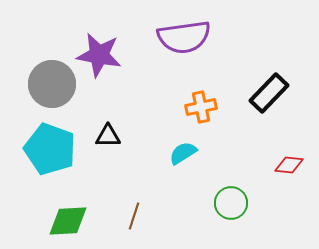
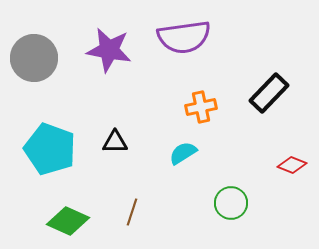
purple star: moved 10 px right, 5 px up
gray circle: moved 18 px left, 26 px up
black triangle: moved 7 px right, 6 px down
red diamond: moved 3 px right; rotated 16 degrees clockwise
brown line: moved 2 px left, 4 px up
green diamond: rotated 27 degrees clockwise
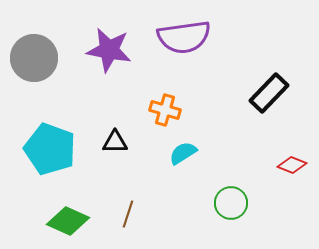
orange cross: moved 36 px left, 3 px down; rotated 28 degrees clockwise
brown line: moved 4 px left, 2 px down
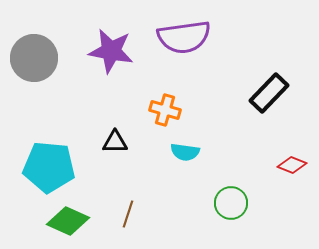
purple star: moved 2 px right, 1 px down
cyan pentagon: moved 1 px left, 18 px down; rotated 15 degrees counterclockwise
cyan semicircle: moved 2 px right, 1 px up; rotated 140 degrees counterclockwise
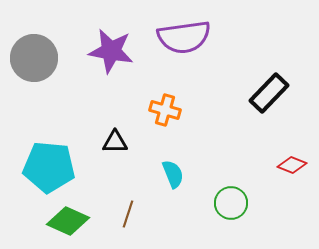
cyan semicircle: moved 12 px left, 22 px down; rotated 120 degrees counterclockwise
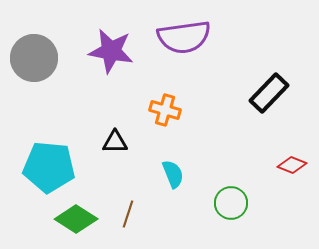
green diamond: moved 8 px right, 2 px up; rotated 9 degrees clockwise
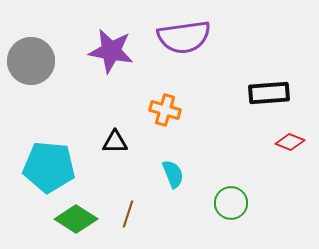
gray circle: moved 3 px left, 3 px down
black rectangle: rotated 42 degrees clockwise
red diamond: moved 2 px left, 23 px up
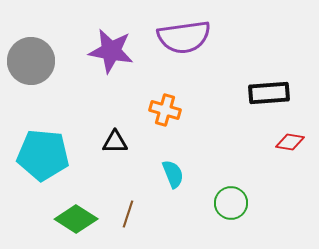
red diamond: rotated 12 degrees counterclockwise
cyan pentagon: moved 6 px left, 12 px up
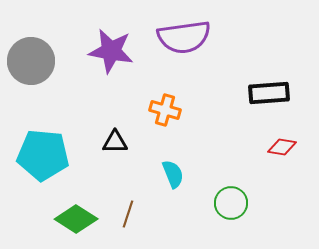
red diamond: moved 8 px left, 5 px down
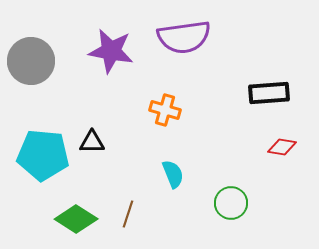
black triangle: moved 23 px left
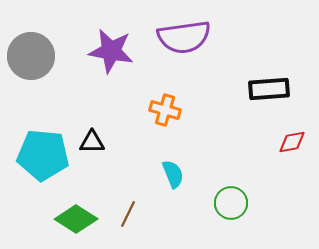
gray circle: moved 5 px up
black rectangle: moved 4 px up
red diamond: moved 10 px right, 5 px up; rotated 20 degrees counterclockwise
brown line: rotated 8 degrees clockwise
